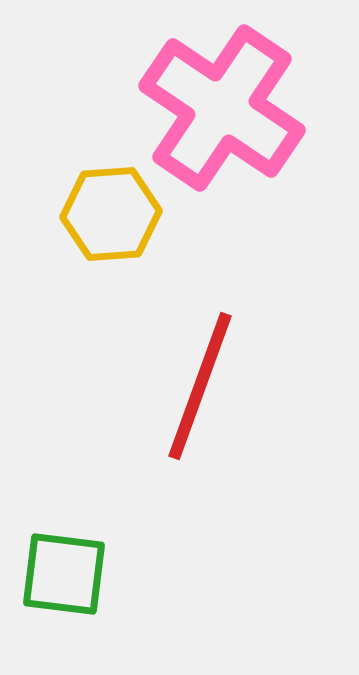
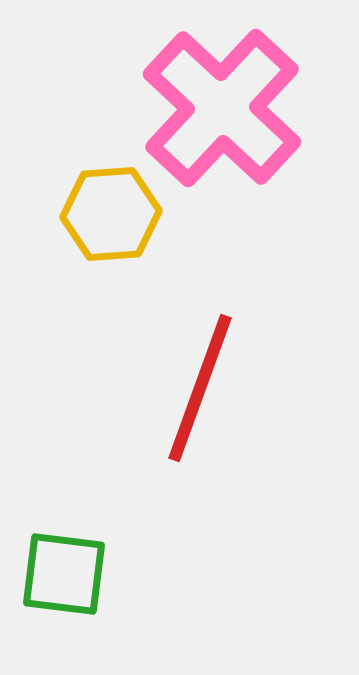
pink cross: rotated 9 degrees clockwise
red line: moved 2 px down
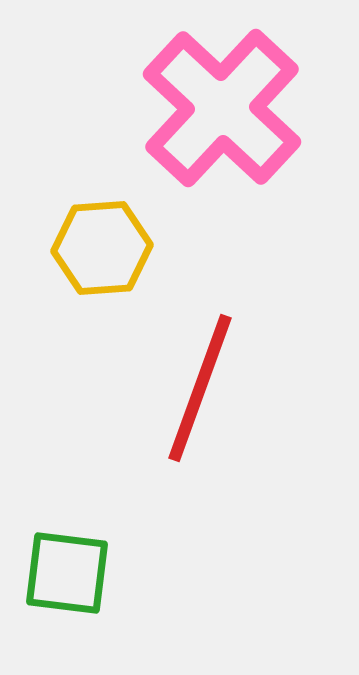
yellow hexagon: moved 9 px left, 34 px down
green square: moved 3 px right, 1 px up
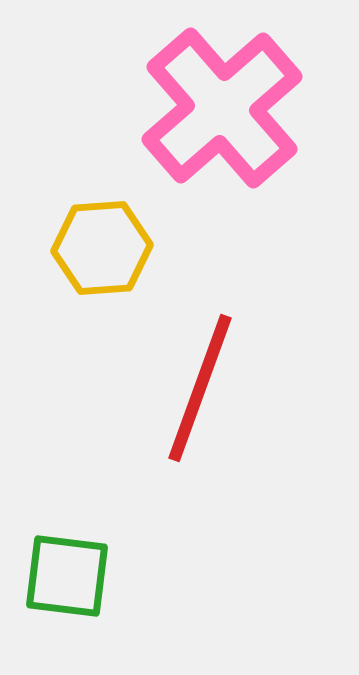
pink cross: rotated 6 degrees clockwise
green square: moved 3 px down
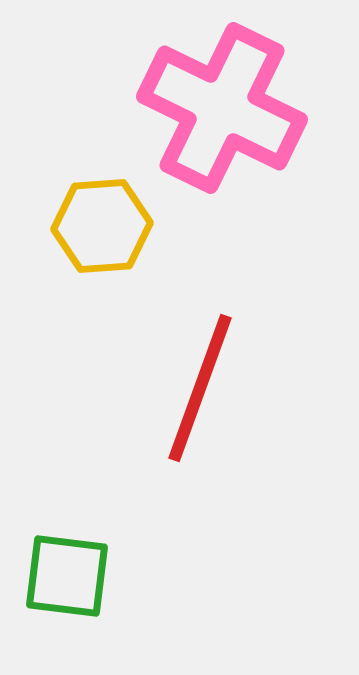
pink cross: rotated 23 degrees counterclockwise
yellow hexagon: moved 22 px up
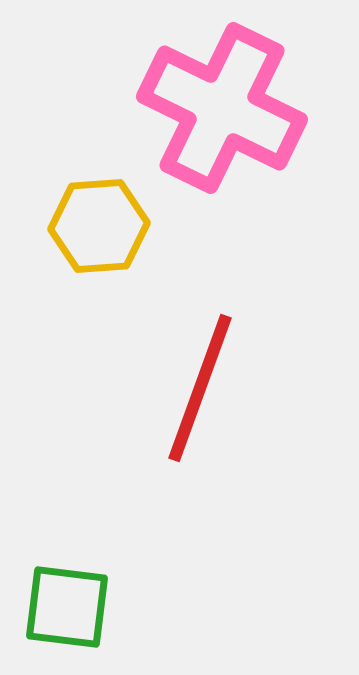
yellow hexagon: moved 3 px left
green square: moved 31 px down
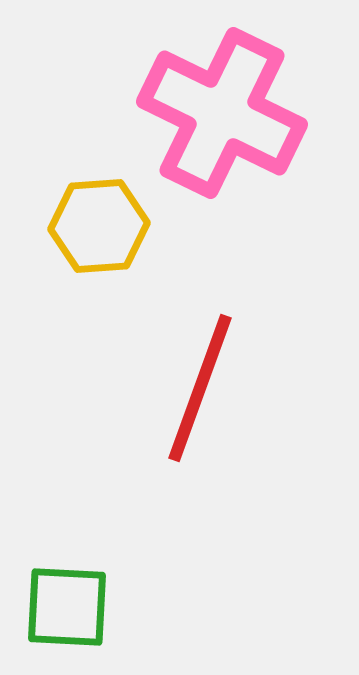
pink cross: moved 5 px down
green square: rotated 4 degrees counterclockwise
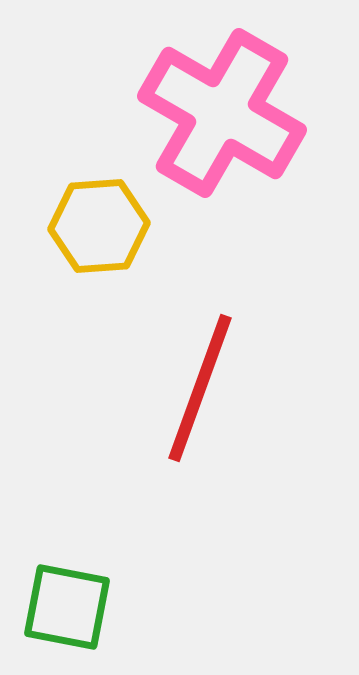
pink cross: rotated 4 degrees clockwise
green square: rotated 8 degrees clockwise
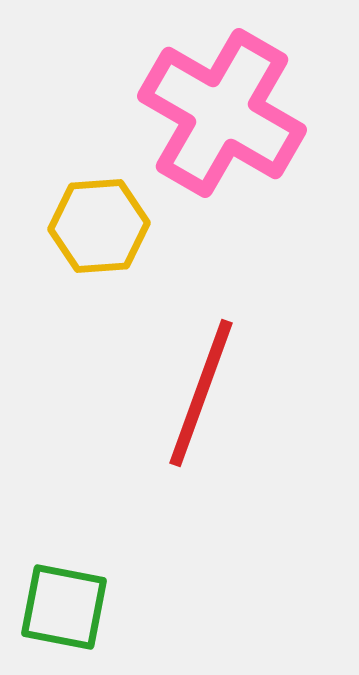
red line: moved 1 px right, 5 px down
green square: moved 3 px left
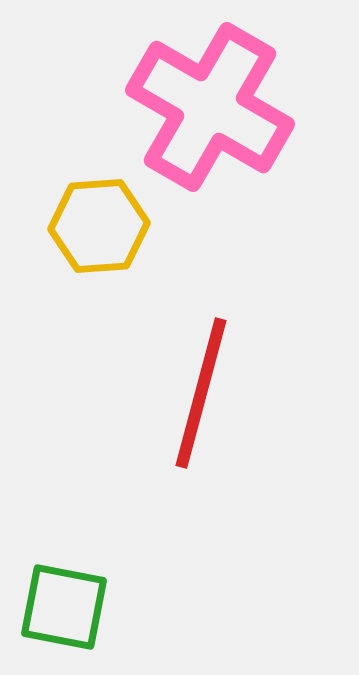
pink cross: moved 12 px left, 6 px up
red line: rotated 5 degrees counterclockwise
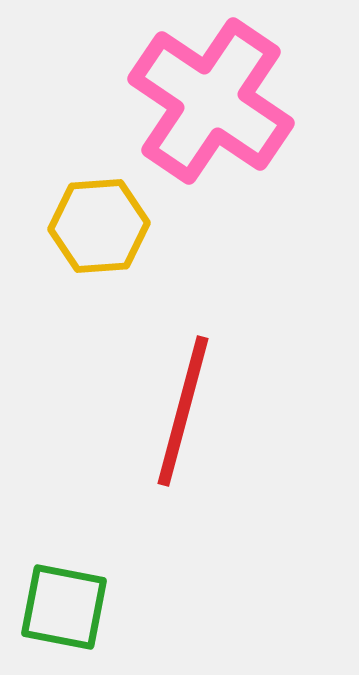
pink cross: moved 1 px right, 6 px up; rotated 4 degrees clockwise
red line: moved 18 px left, 18 px down
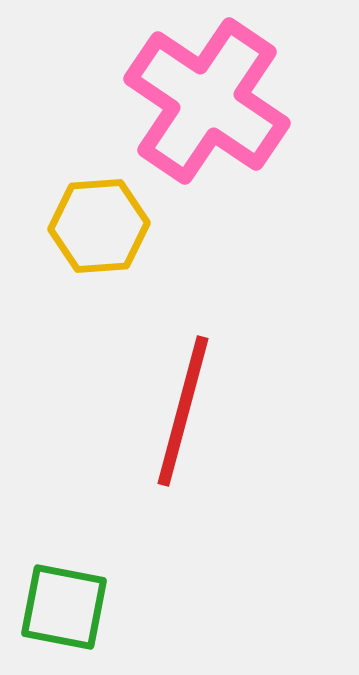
pink cross: moved 4 px left
